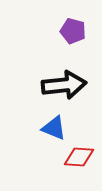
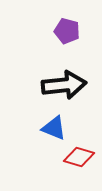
purple pentagon: moved 6 px left
red diamond: rotated 12 degrees clockwise
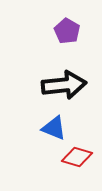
purple pentagon: rotated 15 degrees clockwise
red diamond: moved 2 px left
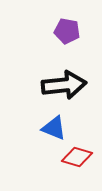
purple pentagon: rotated 20 degrees counterclockwise
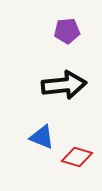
purple pentagon: rotated 15 degrees counterclockwise
blue triangle: moved 12 px left, 9 px down
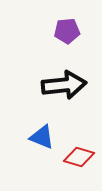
red diamond: moved 2 px right
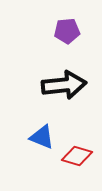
red diamond: moved 2 px left, 1 px up
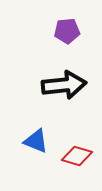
blue triangle: moved 6 px left, 4 px down
